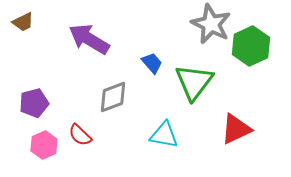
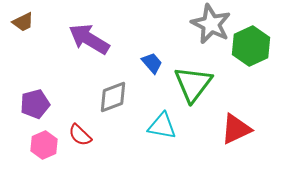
green triangle: moved 1 px left, 2 px down
purple pentagon: moved 1 px right, 1 px down
cyan triangle: moved 2 px left, 9 px up
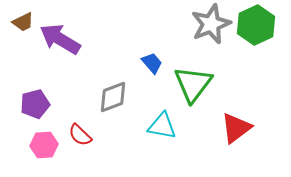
gray star: rotated 24 degrees clockwise
purple arrow: moved 29 px left
green hexagon: moved 5 px right, 21 px up
red triangle: moved 1 px up; rotated 12 degrees counterclockwise
pink hexagon: rotated 20 degrees clockwise
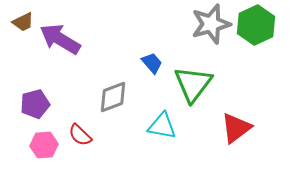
gray star: rotated 6 degrees clockwise
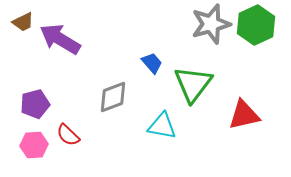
red triangle: moved 8 px right, 13 px up; rotated 24 degrees clockwise
red semicircle: moved 12 px left
pink hexagon: moved 10 px left
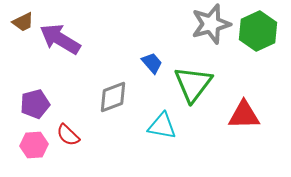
green hexagon: moved 2 px right, 6 px down
red triangle: rotated 12 degrees clockwise
